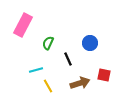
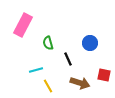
green semicircle: rotated 40 degrees counterclockwise
brown arrow: rotated 36 degrees clockwise
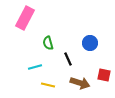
pink rectangle: moved 2 px right, 7 px up
cyan line: moved 1 px left, 3 px up
yellow line: moved 1 px up; rotated 48 degrees counterclockwise
